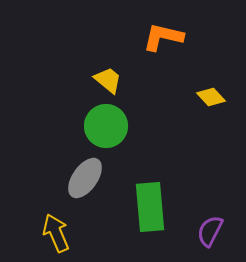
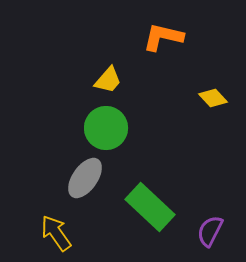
yellow trapezoid: rotated 92 degrees clockwise
yellow diamond: moved 2 px right, 1 px down
green circle: moved 2 px down
green rectangle: rotated 42 degrees counterclockwise
yellow arrow: rotated 12 degrees counterclockwise
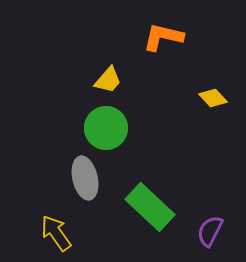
gray ellipse: rotated 48 degrees counterclockwise
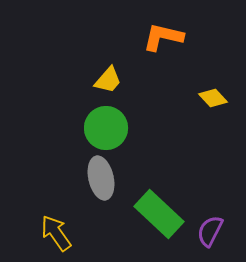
gray ellipse: moved 16 px right
green rectangle: moved 9 px right, 7 px down
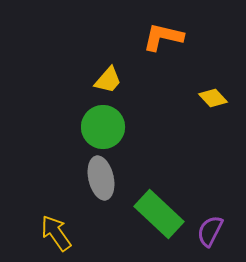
green circle: moved 3 px left, 1 px up
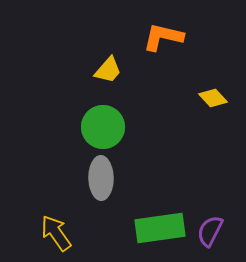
yellow trapezoid: moved 10 px up
gray ellipse: rotated 12 degrees clockwise
green rectangle: moved 1 px right, 14 px down; rotated 51 degrees counterclockwise
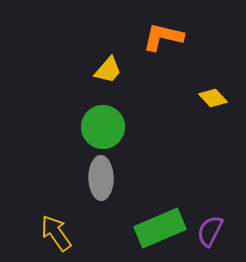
green rectangle: rotated 15 degrees counterclockwise
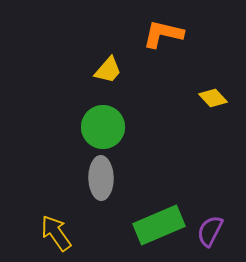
orange L-shape: moved 3 px up
green rectangle: moved 1 px left, 3 px up
